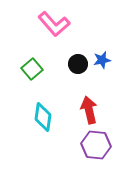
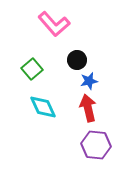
blue star: moved 13 px left, 21 px down
black circle: moved 1 px left, 4 px up
red arrow: moved 1 px left, 2 px up
cyan diamond: moved 10 px up; rotated 32 degrees counterclockwise
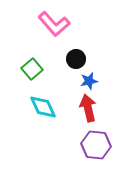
black circle: moved 1 px left, 1 px up
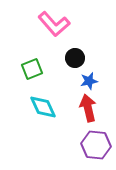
black circle: moved 1 px left, 1 px up
green square: rotated 20 degrees clockwise
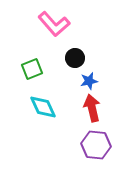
red arrow: moved 4 px right
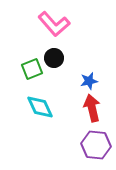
black circle: moved 21 px left
cyan diamond: moved 3 px left
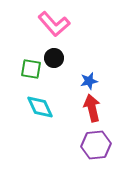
green square: moved 1 px left; rotated 30 degrees clockwise
purple hexagon: rotated 12 degrees counterclockwise
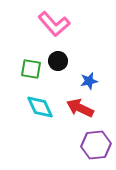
black circle: moved 4 px right, 3 px down
red arrow: moved 12 px left; rotated 52 degrees counterclockwise
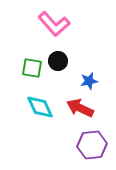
green square: moved 1 px right, 1 px up
purple hexagon: moved 4 px left
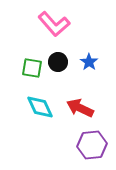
black circle: moved 1 px down
blue star: moved 19 px up; rotated 24 degrees counterclockwise
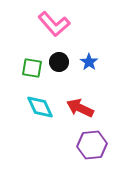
black circle: moved 1 px right
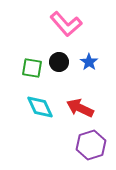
pink L-shape: moved 12 px right
purple hexagon: moved 1 px left; rotated 12 degrees counterclockwise
